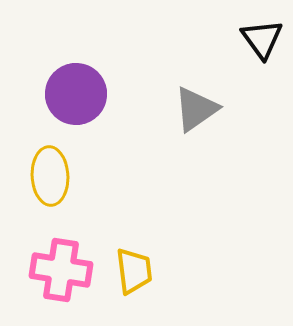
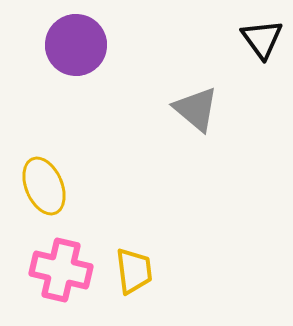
purple circle: moved 49 px up
gray triangle: rotated 45 degrees counterclockwise
yellow ellipse: moved 6 px left, 10 px down; rotated 20 degrees counterclockwise
pink cross: rotated 4 degrees clockwise
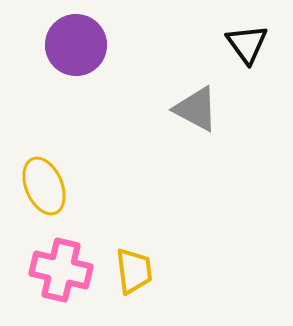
black triangle: moved 15 px left, 5 px down
gray triangle: rotated 12 degrees counterclockwise
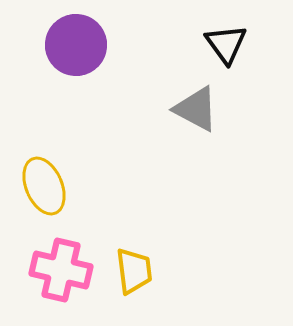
black triangle: moved 21 px left
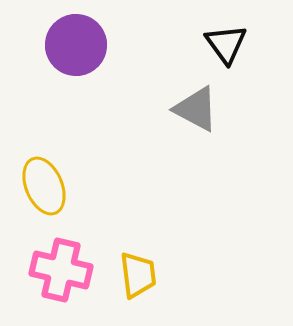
yellow trapezoid: moved 4 px right, 4 px down
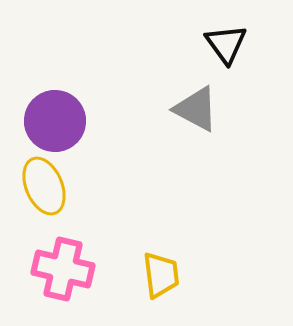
purple circle: moved 21 px left, 76 px down
pink cross: moved 2 px right, 1 px up
yellow trapezoid: moved 23 px right
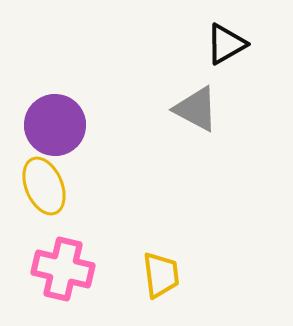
black triangle: rotated 36 degrees clockwise
purple circle: moved 4 px down
